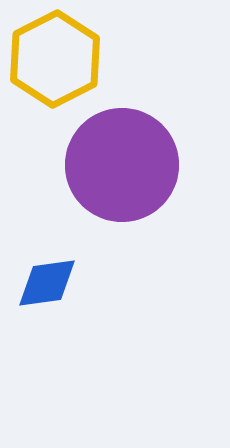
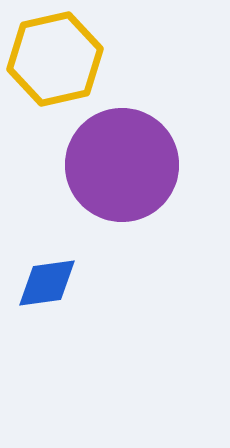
yellow hexagon: rotated 14 degrees clockwise
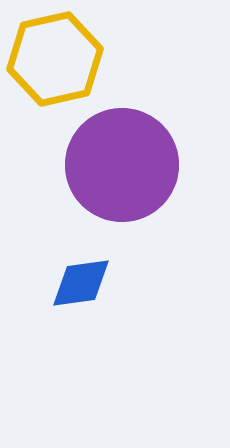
blue diamond: moved 34 px right
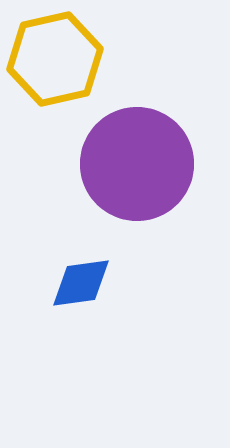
purple circle: moved 15 px right, 1 px up
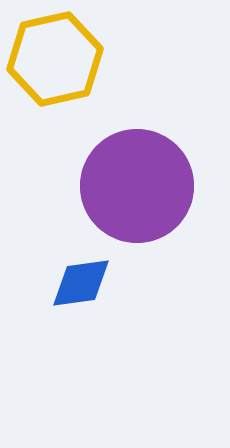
purple circle: moved 22 px down
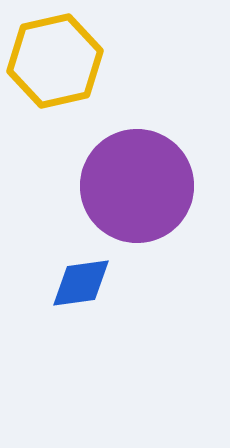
yellow hexagon: moved 2 px down
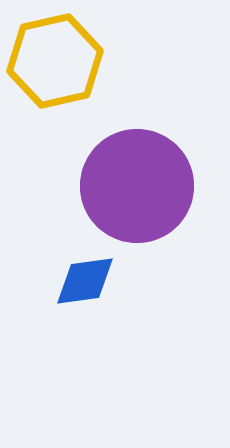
blue diamond: moved 4 px right, 2 px up
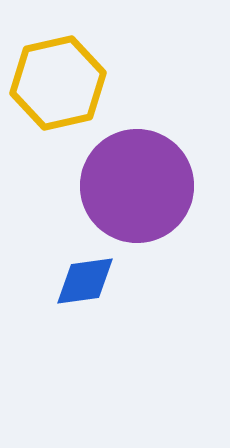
yellow hexagon: moved 3 px right, 22 px down
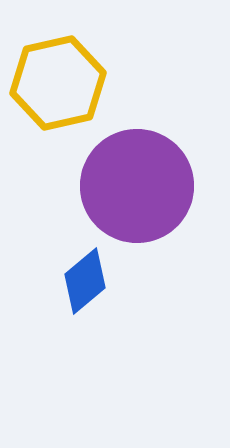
blue diamond: rotated 32 degrees counterclockwise
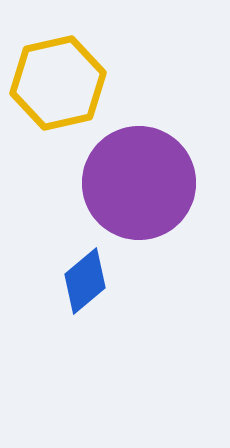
purple circle: moved 2 px right, 3 px up
